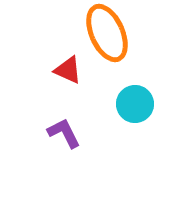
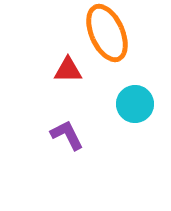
red triangle: rotated 24 degrees counterclockwise
purple L-shape: moved 3 px right, 2 px down
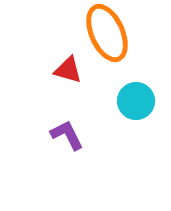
red triangle: rotated 16 degrees clockwise
cyan circle: moved 1 px right, 3 px up
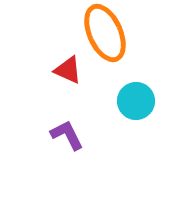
orange ellipse: moved 2 px left
red triangle: rotated 8 degrees clockwise
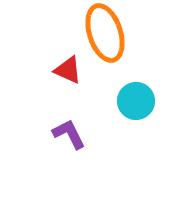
orange ellipse: rotated 6 degrees clockwise
purple L-shape: moved 2 px right, 1 px up
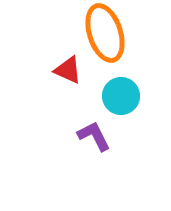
cyan circle: moved 15 px left, 5 px up
purple L-shape: moved 25 px right, 2 px down
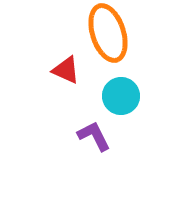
orange ellipse: moved 3 px right
red triangle: moved 2 px left
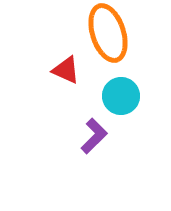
purple L-shape: rotated 72 degrees clockwise
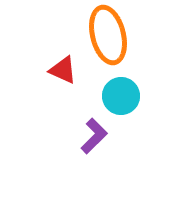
orange ellipse: moved 2 px down; rotated 4 degrees clockwise
red triangle: moved 3 px left
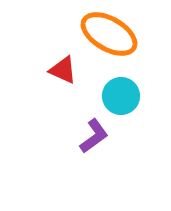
orange ellipse: moved 1 px right, 1 px up; rotated 46 degrees counterclockwise
purple L-shape: rotated 9 degrees clockwise
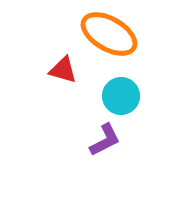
red triangle: rotated 8 degrees counterclockwise
purple L-shape: moved 11 px right, 4 px down; rotated 9 degrees clockwise
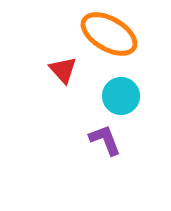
red triangle: rotated 32 degrees clockwise
purple L-shape: rotated 84 degrees counterclockwise
